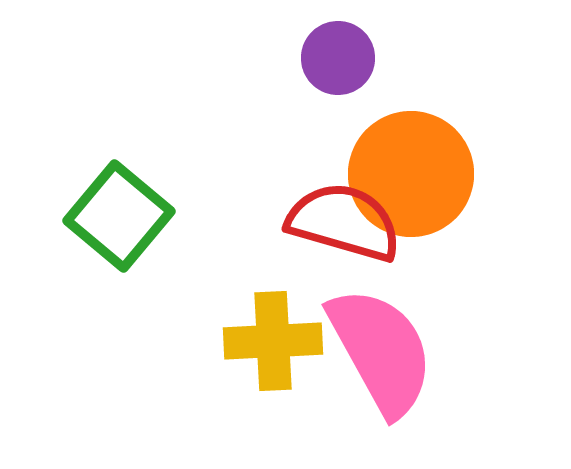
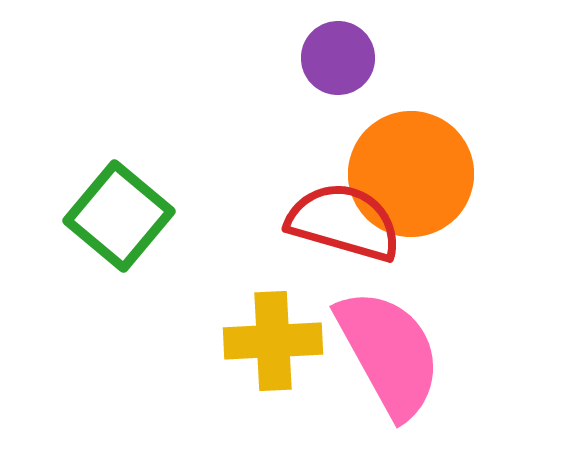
pink semicircle: moved 8 px right, 2 px down
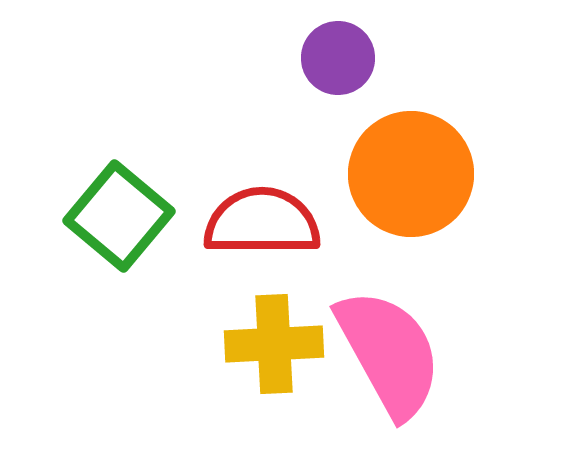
red semicircle: moved 82 px left; rotated 16 degrees counterclockwise
yellow cross: moved 1 px right, 3 px down
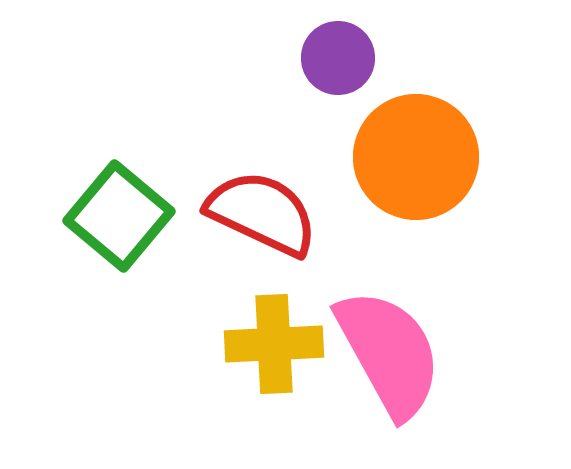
orange circle: moved 5 px right, 17 px up
red semicircle: moved 9 px up; rotated 25 degrees clockwise
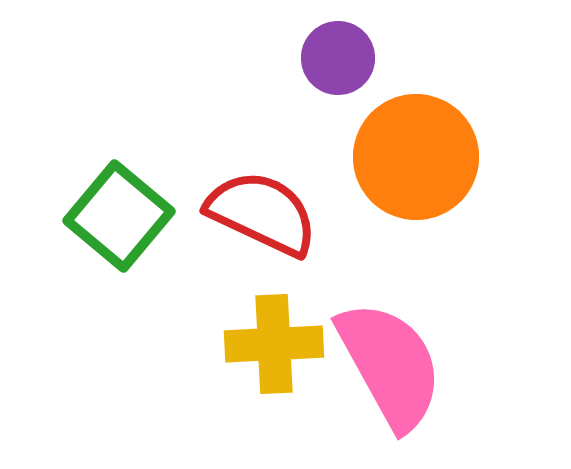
pink semicircle: moved 1 px right, 12 px down
